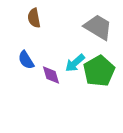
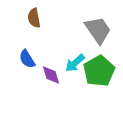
gray trapezoid: moved 3 px down; rotated 24 degrees clockwise
blue semicircle: moved 1 px right, 1 px up
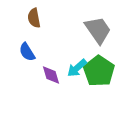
blue semicircle: moved 7 px up
cyan arrow: moved 2 px right, 5 px down
green pentagon: rotated 8 degrees counterclockwise
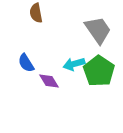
brown semicircle: moved 2 px right, 5 px up
blue semicircle: moved 1 px left, 11 px down
cyan arrow: moved 3 px left, 4 px up; rotated 25 degrees clockwise
purple diamond: moved 2 px left, 6 px down; rotated 15 degrees counterclockwise
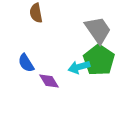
cyan arrow: moved 5 px right, 3 px down
green pentagon: moved 11 px up
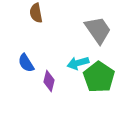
green pentagon: moved 17 px down
cyan arrow: moved 1 px left, 4 px up
purple diamond: rotated 45 degrees clockwise
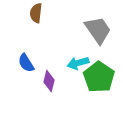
brown semicircle: rotated 18 degrees clockwise
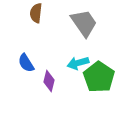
gray trapezoid: moved 14 px left, 7 px up
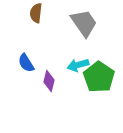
cyan arrow: moved 2 px down
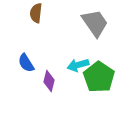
gray trapezoid: moved 11 px right
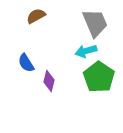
brown semicircle: moved 3 px down; rotated 54 degrees clockwise
gray trapezoid: rotated 12 degrees clockwise
cyan arrow: moved 8 px right, 14 px up
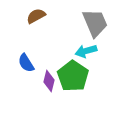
green pentagon: moved 26 px left, 1 px up
